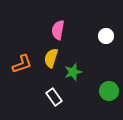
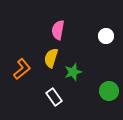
orange L-shape: moved 5 px down; rotated 20 degrees counterclockwise
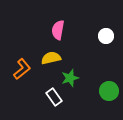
yellow semicircle: rotated 60 degrees clockwise
green star: moved 3 px left, 6 px down
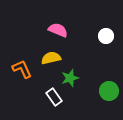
pink semicircle: rotated 102 degrees clockwise
orange L-shape: rotated 75 degrees counterclockwise
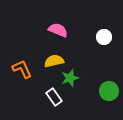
white circle: moved 2 px left, 1 px down
yellow semicircle: moved 3 px right, 3 px down
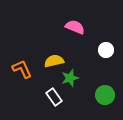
pink semicircle: moved 17 px right, 3 px up
white circle: moved 2 px right, 13 px down
green circle: moved 4 px left, 4 px down
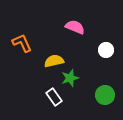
orange L-shape: moved 26 px up
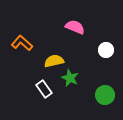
orange L-shape: rotated 25 degrees counterclockwise
green star: rotated 30 degrees counterclockwise
white rectangle: moved 10 px left, 8 px up
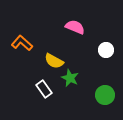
yellow semicircle: rotated 138 degrees counterclockwise
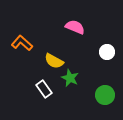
white circle: moved 1 px right, 2 px down
